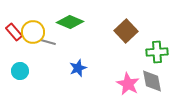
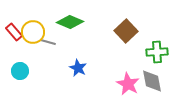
blue star: rotated 24 degrees counterclockwise
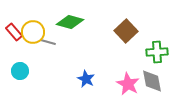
green diamond: rotated 8 degrees counterclockwise
blue star: moved 8 px right, 11 px down
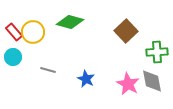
gray line: moved 28 px down
cyan circle: moved 7 px left, 14 px up
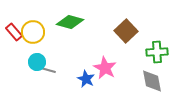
cyan circle: moved 24 px right, 5 px down
pink star: moved 23 px left, 16 px up
